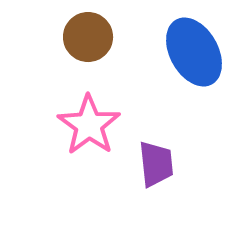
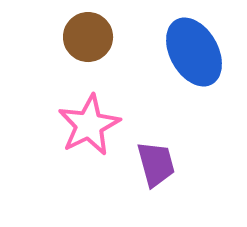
pink star: rotated 10 degrees clockwise
purple trapezoid: rotated 9 degrees counterclockwise
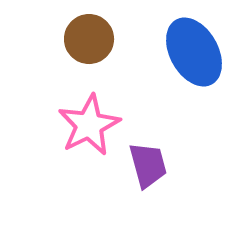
brown circle: moved 1 px right, 2 px down
purple trapezoid: moved 8 px left, 1 px down
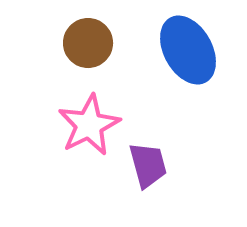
brown circle: moved 1 px left, 4 px down
blue ellipse: moved 6 px left, 2 px up
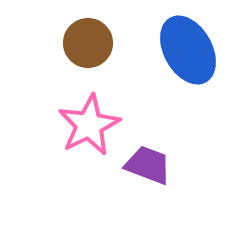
purple trapezoid: rotated 54 degrees counterclockwise
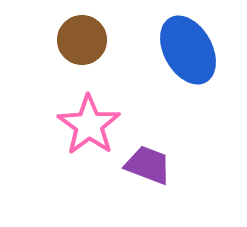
brown circle: moved 6 px left, 3 px up
pink star: rotated 10 degrees counterclockwise
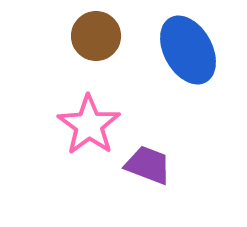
brown circle: moved 14 px right, 4 px up
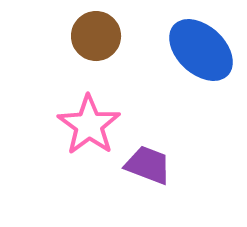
blue ellipse: moved 13 px right; rotated 18 degrees counterclockwise
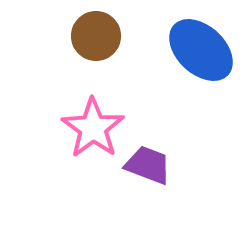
pink star: moved 4 px right, 3 px down
